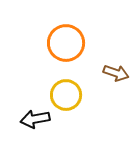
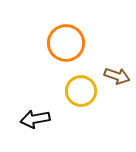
brown arrow: moved 1 px right, 3 px down
yellow circle: moved 15 px right, 4 px up
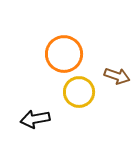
orange circle: moved 2 px left, 11 px down
yellow circle: moved 2 px left, 1 px down
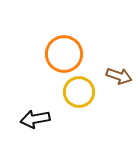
brown arrow: moved 2 px right
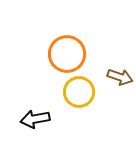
orange circle: moved 3 px right
brown arrow: moved 1 px right, 1 px down
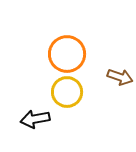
yellow circle: moved 12 px left
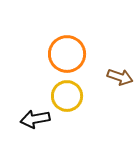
yellow circle: moved 4 px down
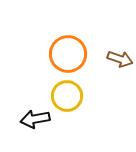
orange circle: moved 1 px right
brown arrow: moved 18 px up
